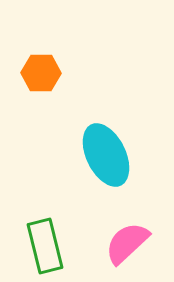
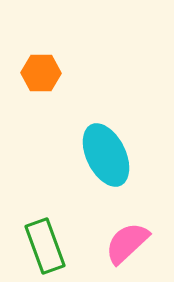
green rectangle: rotated 6 degrees counterclockwise
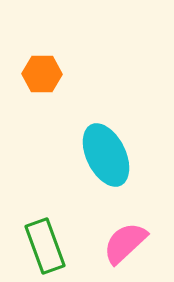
orange hexagon: moved 1 px right, 1 px down
pink semicircle: moved 2 px left
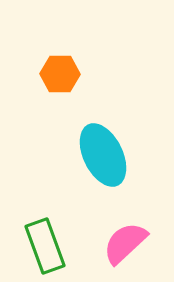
orange hexagon: moved 18 px right
cyan ellipse: moved 3 px left
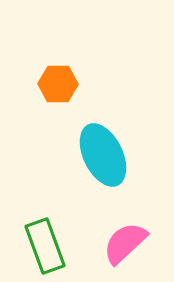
orange hexagon: moved 2 px left, 10 px down
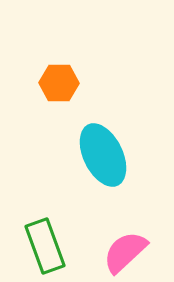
orange hexagon: moved 1 px right, 1 px up
pink semicircle: moved 9 px down
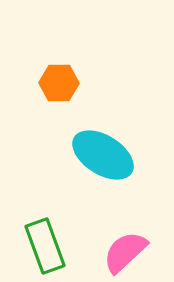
cyan ellipse: rotated 32 degrees counterclockwise
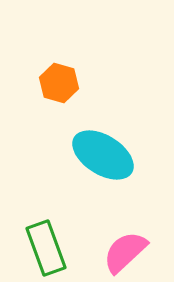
orange hexagon: rotated 15 degrees clockwise
green rectangle: moved 1 px right, 2 px down
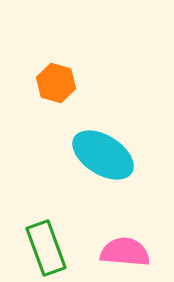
orange hexagon: moved 3 px left
pink semicircle: rotated 48 degrees clockwise
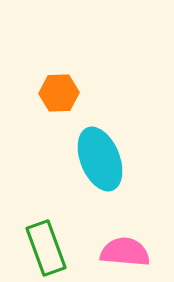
orange hexagon: moved 3 px right, 10 px down; rotated 18 degrees counterclockwise
cyan ellipse: moved 3 px left, 4 px down; rotated 36 degrees clockwise
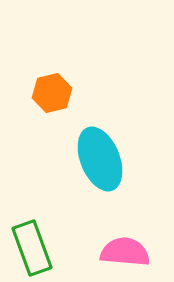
orange hexagon: moved 7 px left; rotated 12 degrees counterclockwise
green rectangle: moved 14 px left
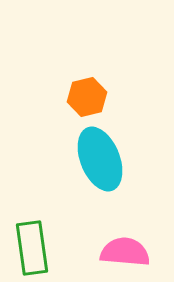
orange hexagon: moved 35 px right, 4 px down
green rectangle: rotated 12 degrees clockwise
